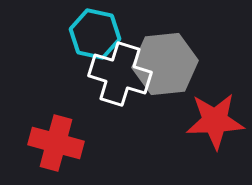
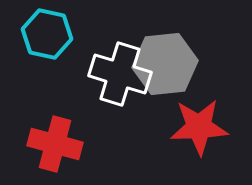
cyan hexagon: moved 48 px left
red star: moved 16 px left, 6 px down
red cross: moved 1 px left, 1 px down
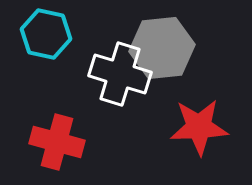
cyan hexagon: moved 1 px left
gray hexagon: moved 3 px left, 16 px up
red cross: moved 2 px right, 2 px up
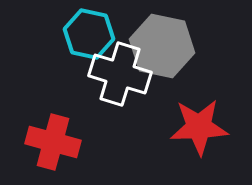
cyan hexagon: moved 43 px right
gray hexagon: moved 2 px up; rotated 18 degrees clockwise
red cross: moved 4 px left
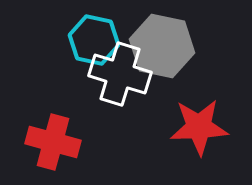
cyan hexagon: moved 5 px right, 6 px down
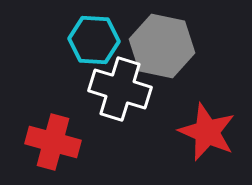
cyan hexagon: rotated 9 degrees counterclockwise
white cross: moved 15 px down
red star: moved 8 px right, 5 px down; rotated 26 degrees clockwise
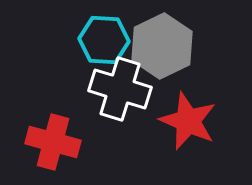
cyan hexagon: moved 10 px right
gray hexagon: rotated 22 degrees clockwise
red star: moved 19 px left, 11 px up
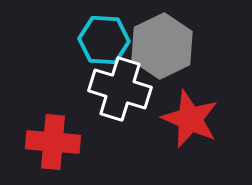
red star: moved 2 px right, 2 px up
red cross: rotated 10 degrees counterclockwise
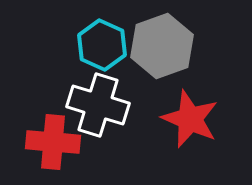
cyan hexagon: moved 2 px left, 5 px down; rotated 21 degrees clockwise
gray hexagon: rotated 6 degrees clockwise
white cross: moved 22 px left, 16 px down
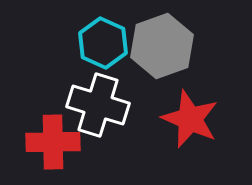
cyan hexagon: moved 1 px right, 2 px up
red cross: rotated 6 degrees counterclockwise
